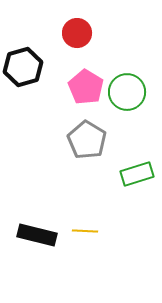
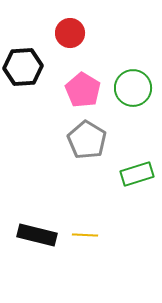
red circle: moved 7 px left
black hexagon: rotated 12 degrees clockwise
pink pentagon: moved 3 px left, 3 px down
green circle: moved 6 px right, 4 px up
yellow line: moved 4 px down
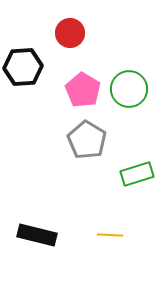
green circle: moved 4 px left, 1 px down
yellow line: moved 25 px right
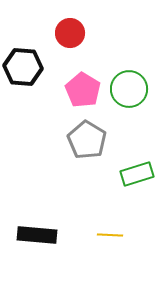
black hexagon: rotated 9 degrees clockwise
black rectangle: rotated 9 degrees counterclockwise
